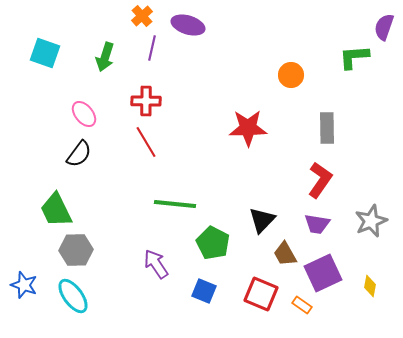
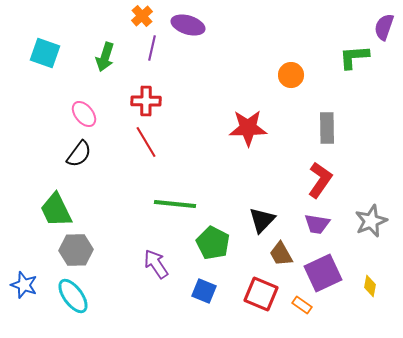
brown trapezoid: moved 4 px left
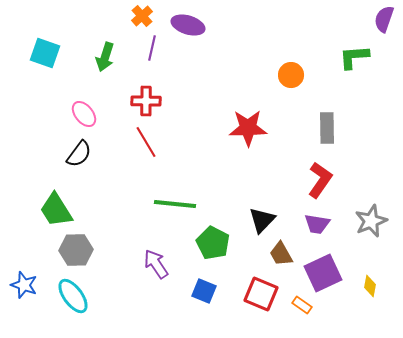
purple semicircle: moved 8 px up
green trapezoid: rotated 6 degrees counterclockwise
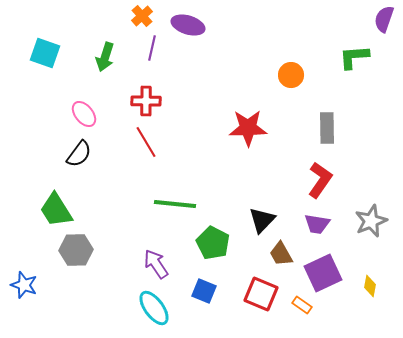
cyan ellipse: moved 81 px right, 12 px down
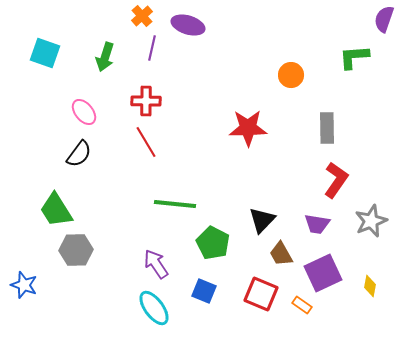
pink ellipse: moved 2 px up
red L-shape: moved 16 px right
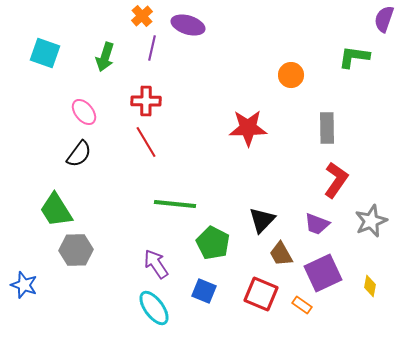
green L-shape: rotated 12 degrees clockwise
purple trapezoid: rotated 12 degrees clockwise
